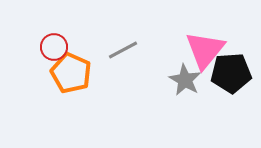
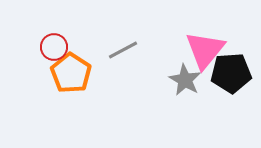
orange pentagon: rotated 9 degrees clockwise
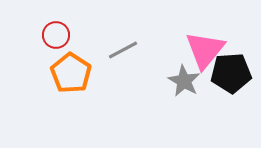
red circle: moved 2 px right, 12 px up
gray star: moved 1 px left, 1 px down
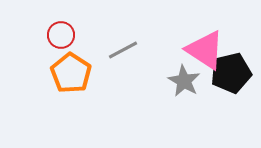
red circle: moved 5 px right
pink triangle: rotated 36 degrees counterclockwise
black pentagon: rotated 9 degrees counterclockwise
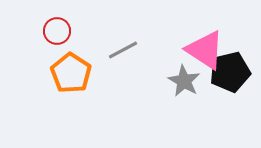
red circle: moved 4 px left, 4 px up
black pentagon: moved 1 px left, 1 px up
